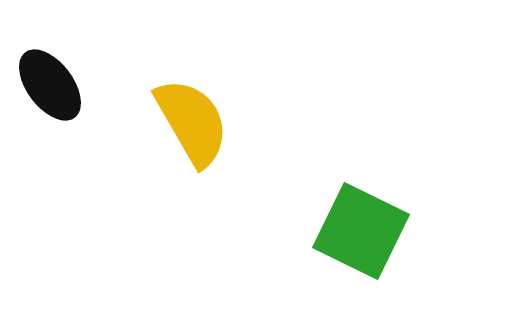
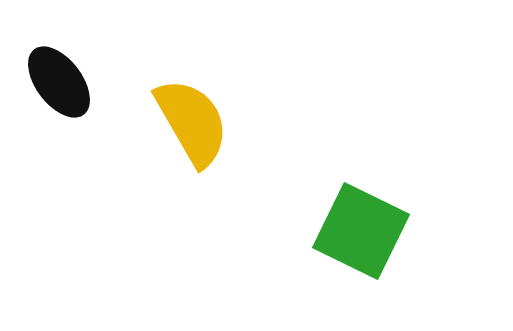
black ellipse: moved 9 px right, 3 px up
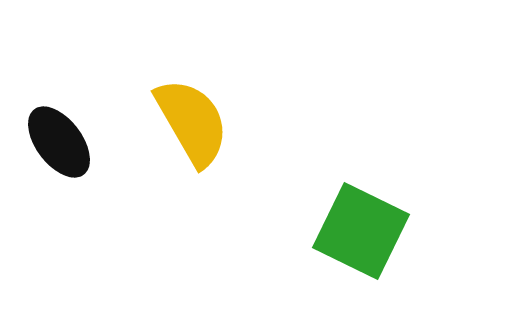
black ellipse: moved 60 px down
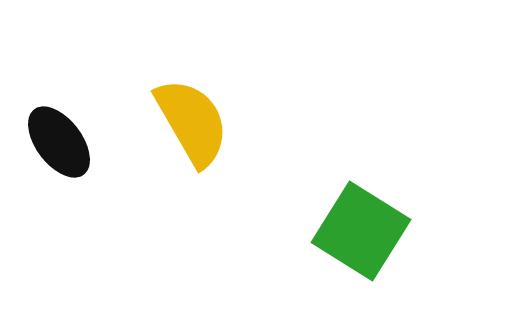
green square: rotated 6 degrees clockwise
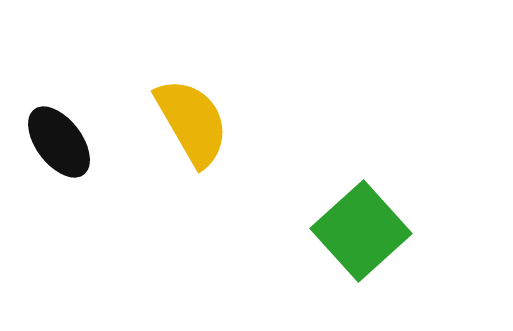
green square: rotated 16 degrees clockwise
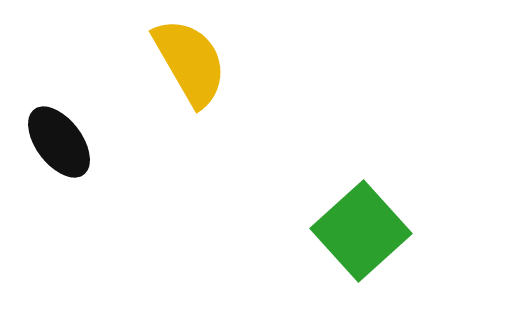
yellow semicircle: moved 2 px left, 60 px up
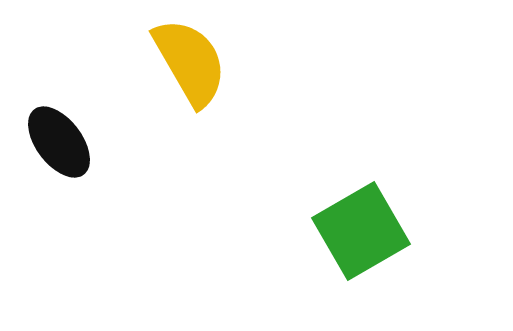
green square: rotated 12 degrees clockwise
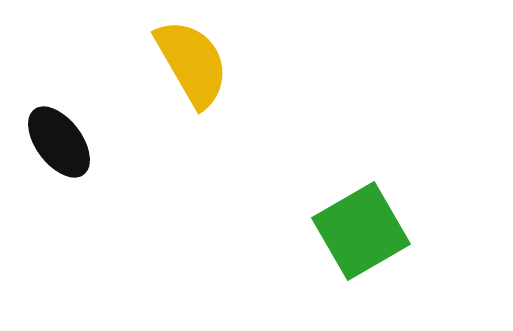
yellow semicircle: moved 2 px right, 1 px down
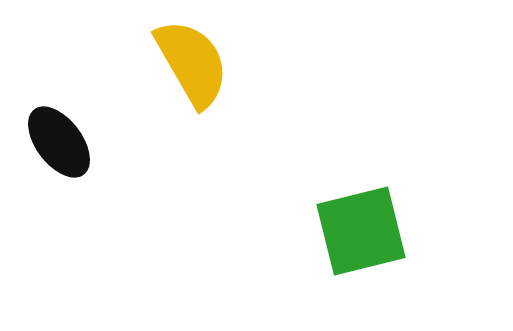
green square: rotated 16 degrees clockwise
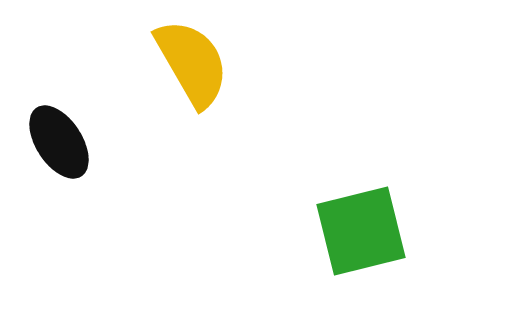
black ellipse: rotated 4 degrees clockwise
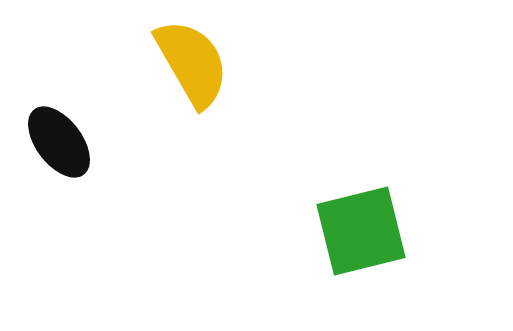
black ellipse: rotated 4 degrees counterclockwise
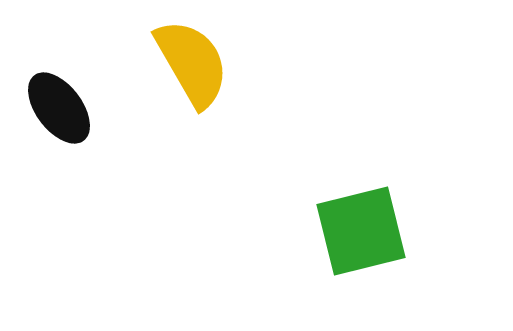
black ellipse: moved 34 px up
